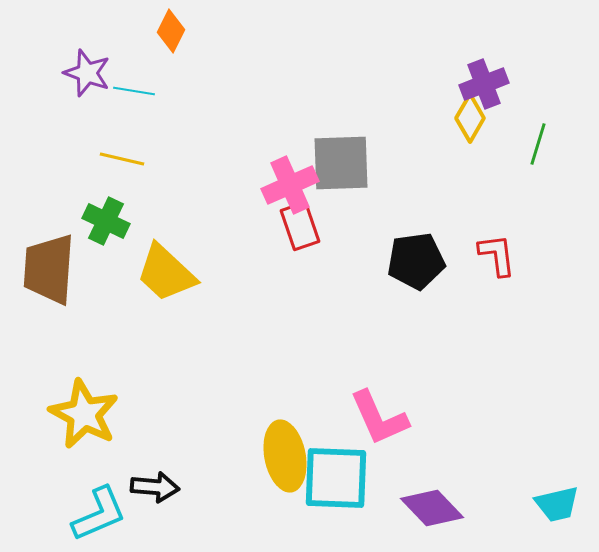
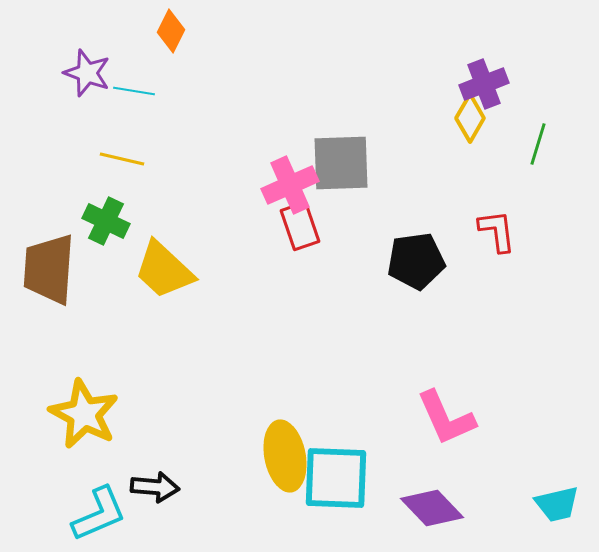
red L-shape: moved 24 px up
yellow trapezoid: moved 2 px left, 3 px up
pink L-shape: moved 67 px right
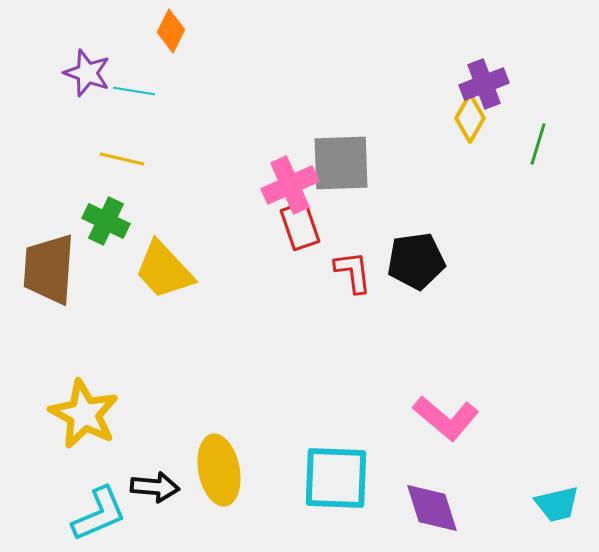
red L-shape: moved 144 px left, 41 px down
yellow trapezoid: rotated 4 degrees clockwise
pink L-shape: rotated 26 degrees counterclockwise
yellow ellipse: moved 66 px left, 14 px down
purple diamond: rotated 26 degrees clockwise
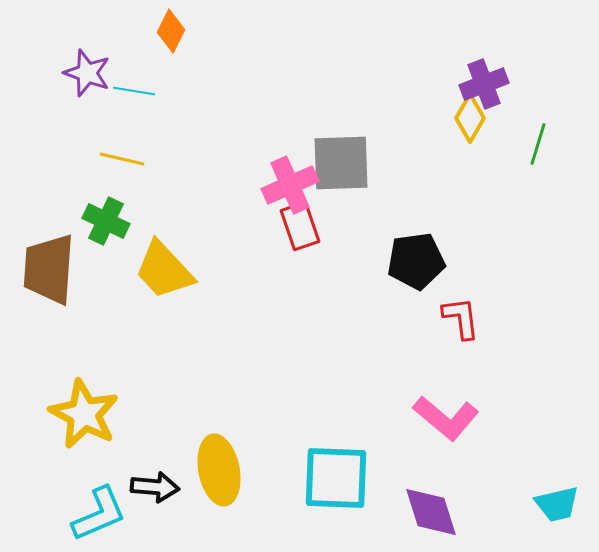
red L-shape: moved 108 px right, 46 px down
purple diamond: moved 1 px left, 4 px down
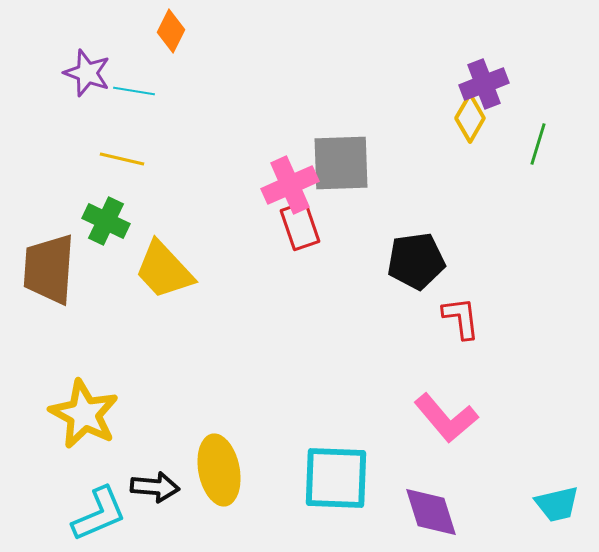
pink L-shape: rotated 10 degrees clockwise
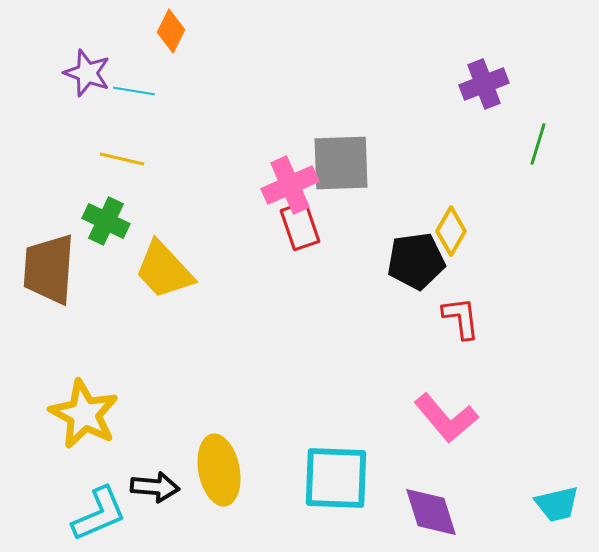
yellow diamond: moved 19 px left, 113 px down
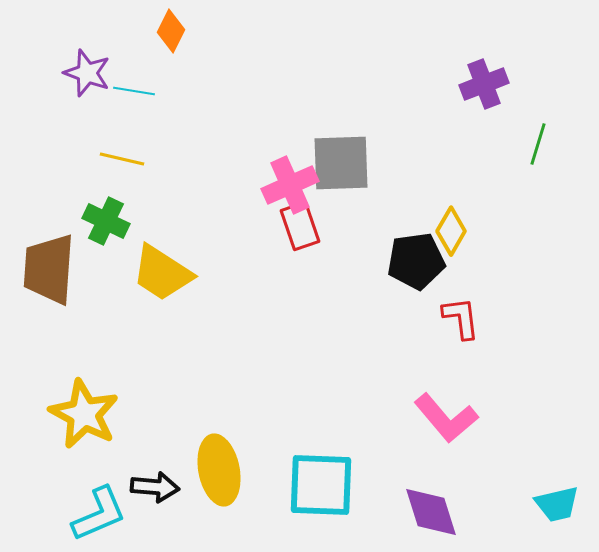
yellow trapezoid: moved 2 px left, 3 px down; rotated 14 degrees counterclockwise
cyan square: moved 15 px left, 7 px down
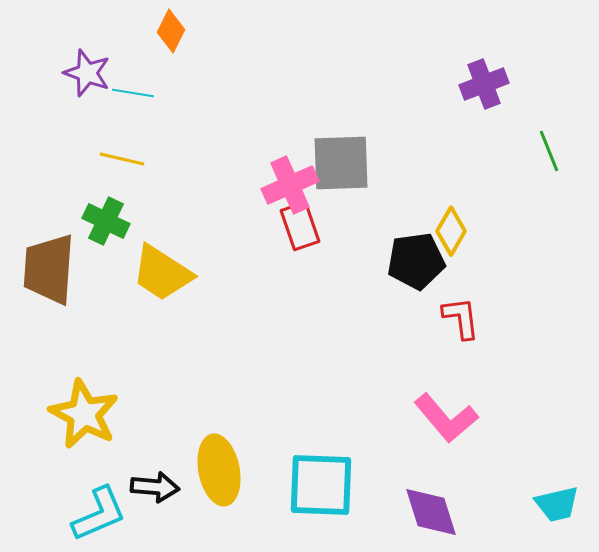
cyan line: moved 1 px left, 2 px down
green line: moved 11 px right, 7 px down; rotated 39 degrees counterclockwise
